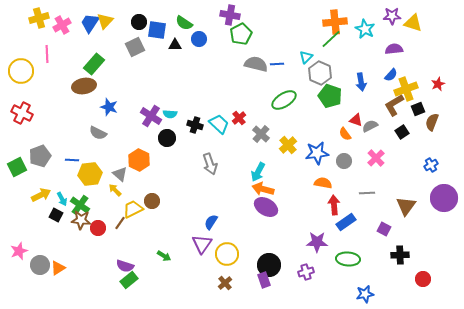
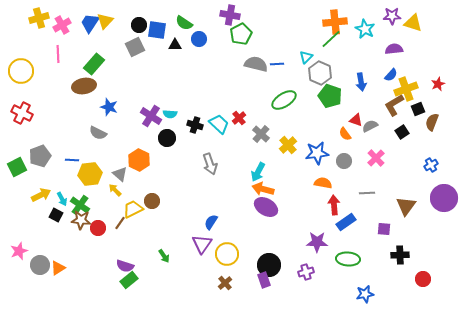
black circle at (139, 22): moved 3 px down
pink line at (47, 54): moved 11 px right
purple square at (384, 229): rotated 24 degrees counterclockwise
green arrow at (164, 256): rotated 24 degrees clockwise
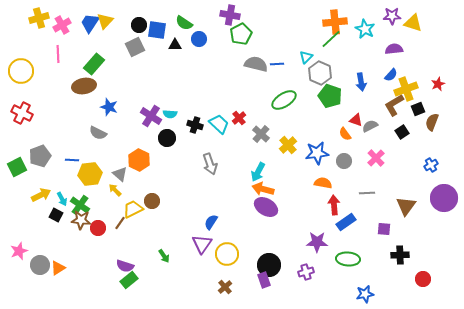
brown cross at (225, 283): moved 4 px down
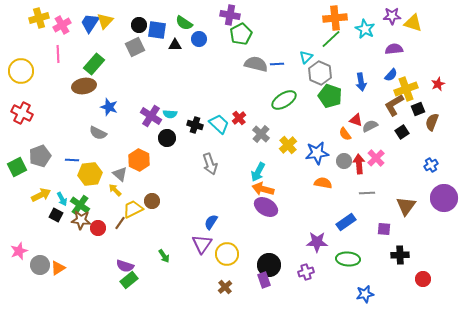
orange cross at (335, 22): moved 4 px up
red arrow at (334, 205): moved 25 px right, 41 px up
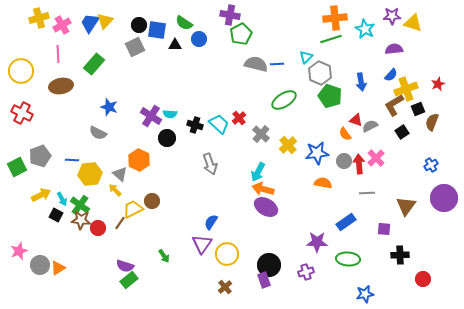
green line at (331, 39): rotated 25 degrees clockwise
brown ellipse at (84, 86): moved 23 px left
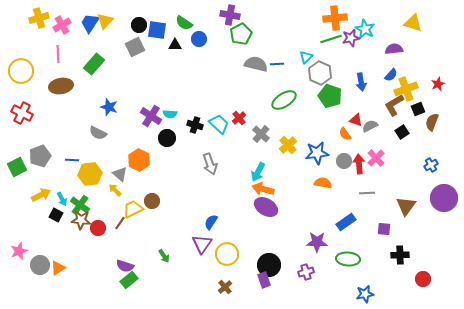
purple star at (392, 16): moved 41 px left, 22 px down; rotated 12 degrees counterclockwise
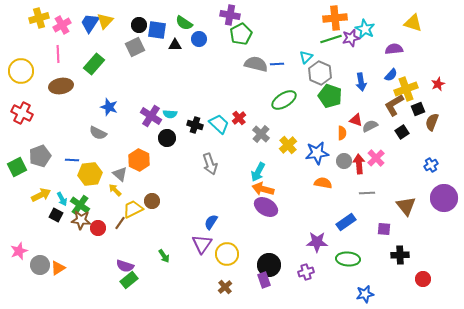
orange semicircle at (345, 134): moved 3 px left, 1 px up; rotated 144 degrees counterclockwise
brown triangle at (406, 206): rotated 15 degrees counterclockwise
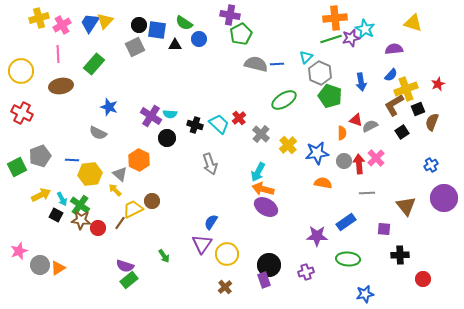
purple star at (317, 242): moved 6 px up
